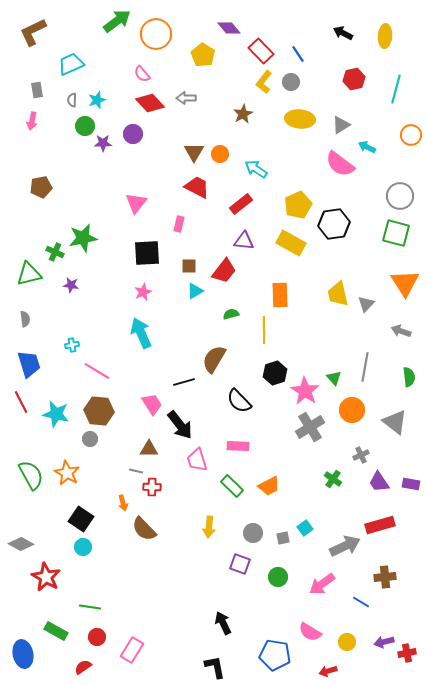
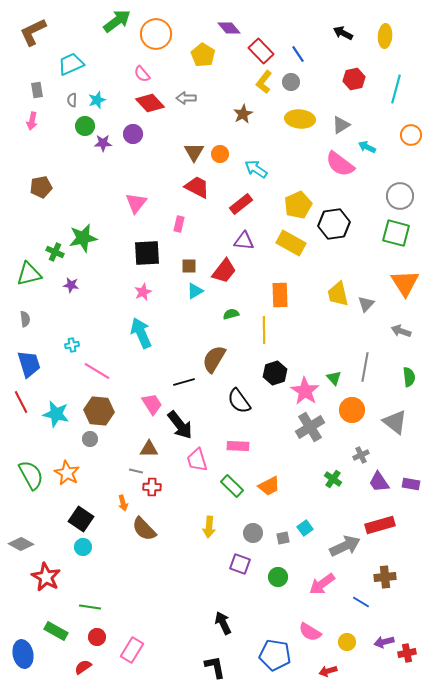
black semicircle at (239, 401): rotated 8 degrees clockwise
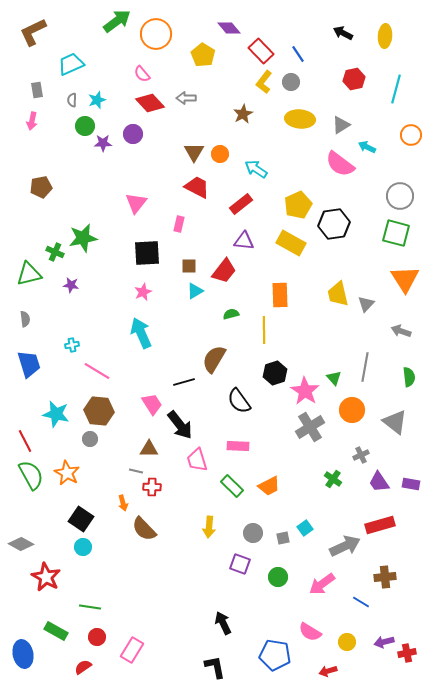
orange triangle at (405, 283): moved 4 px up
red line at (21, 402): moved 4 px right, 39 px down
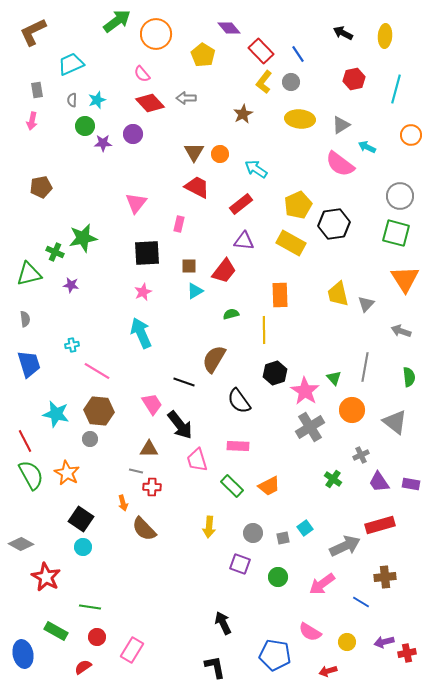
black line at (184, 382): rotated 35 degrees clockwise
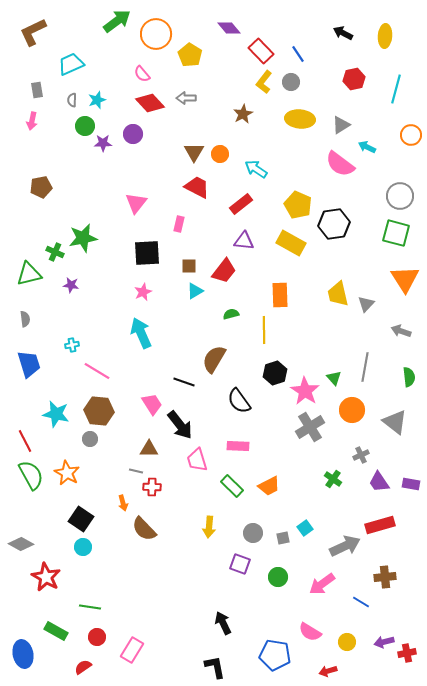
yellow pentagon at (203, 55): moved 13 px left
yellow pentagon at (298, 205): rotated 24 degrees counterclockwise
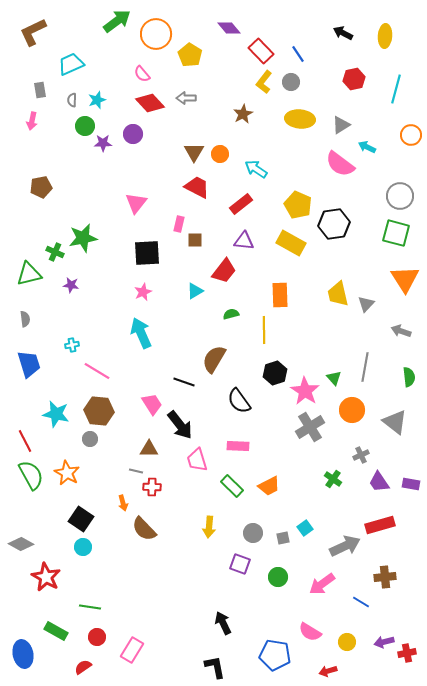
gray rectangle at (37, 90): moved 3 px right
brown square at (189, 266): moved 6 px right, 26 px up
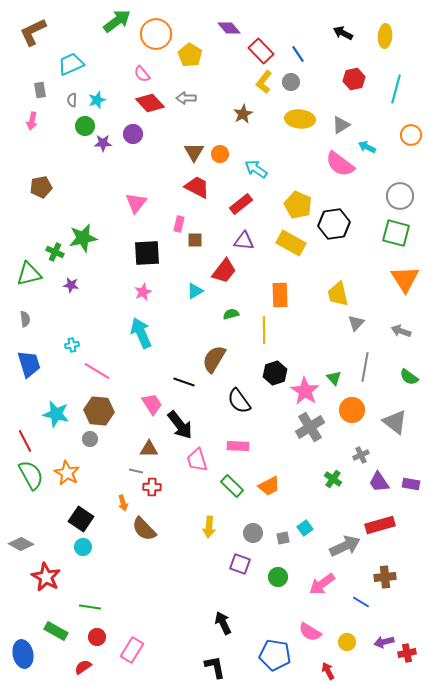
gray triangle at (366, 304): moved 10 px left, 19 px down
green semicircle at (409, 377): rotated 132 degrees clockwise
red arrow at (328, 671): rotated 78 degrees clockwise
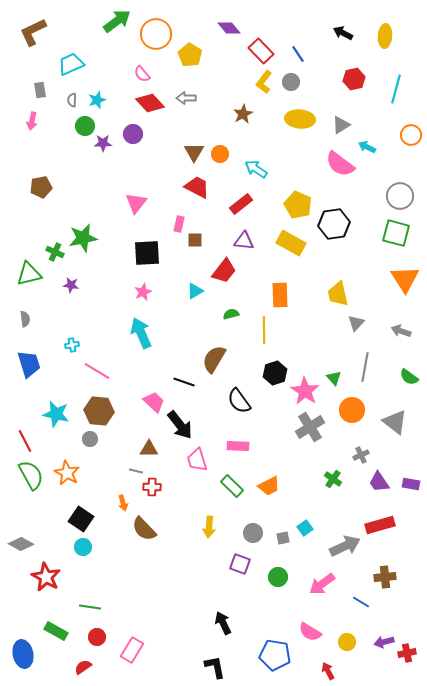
pink trapezoid at (152, 404): moved 2 px right, 2 px up; rotated 15 degrees counterclockwise
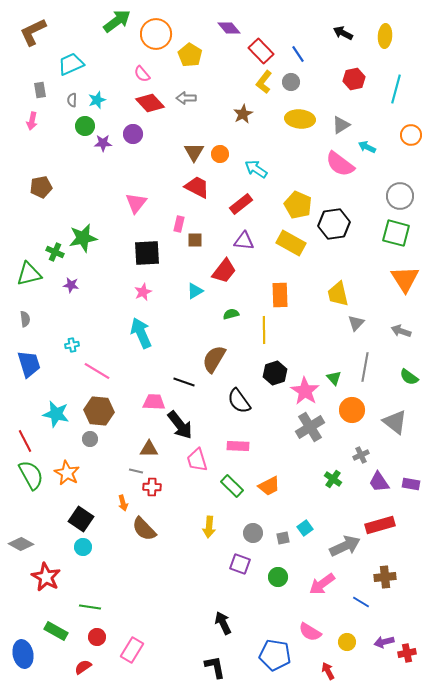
pink trapezoid at (154, 402): rotated 40 degrees counterclockwise
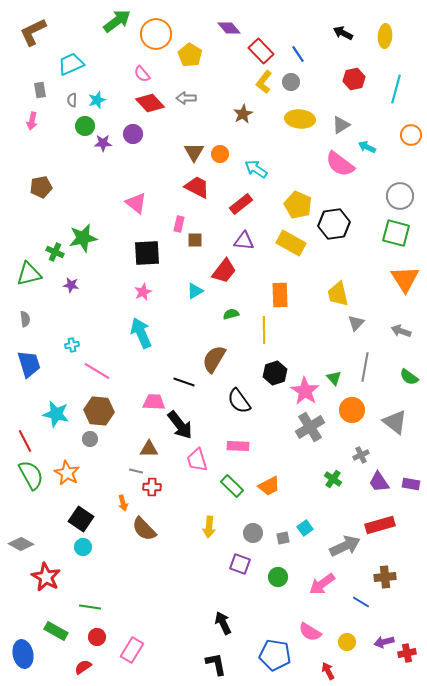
pink triangle at (136, 203): rotated 30 degrees counterclockwise
black L-shape at (215, 667): moved 1 px right, 3 px up
